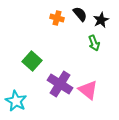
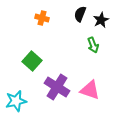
black semicircle: rotated 119 degrees counterclockwise
orange cross: moved 15 px left
green arrow: moved 1 px left, 2 px down
purple cross: moved 3 px left, 3 px down
pink triangle: moved 2 px right; rotated 20 degrees counterclockwise
cyan star: rotated 30 degrees clockwise
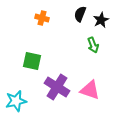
green square: rotated 30 degrees counterclockwise
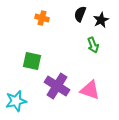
purple cross: moved 1 px up
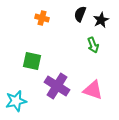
pink triangle: moved 3 px right
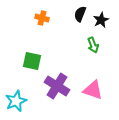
cyan star: rotated 10 degrees counterclockwise
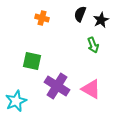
pink triangle: moved 2 px left, 1 px up; rotated 10 degrees clockwise
